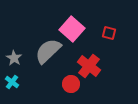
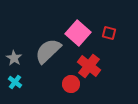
pink square: moved 6 px right, 4 px down
cyan cross: moved 3 px right
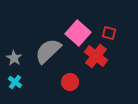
red cross: moved 7 px right, 10 px up
red circle: moved 1 px left, 2 px up
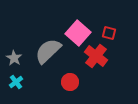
cyan cross: moved 1 px right; rotated 16 degrees clockwise
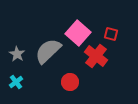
red square: moved 2 px right, 1 px down
gray star: moved 3 px right, 4 px up
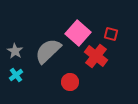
gray star: moved 2 px left, 3 px up
cyan cross: moved 7 px up
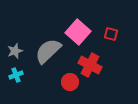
pink square: moved 1 px up
gray star: rotated 21 degrees clockwise
red cross: moved 6 px left, 9 px down; rotated 10 degrees counterclockwise
cyan cross: rotated 16 degrees clockwise
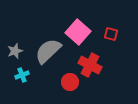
cyan cross: moved 6 px right
